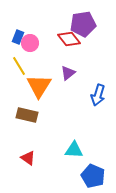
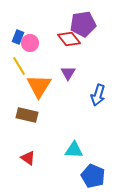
purple triangle: rotated 21 degrees counterclockwise
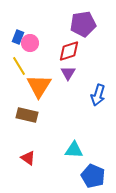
red diamond: moved 12 px down; rotated 70 degrees counterclockwise
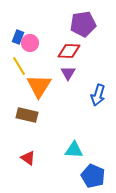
red diamond: rotated 20 degrees clockwise
